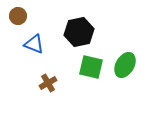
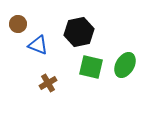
brown circle: moved 8 px down
blue triangle: moved 4 px right, 1 px down
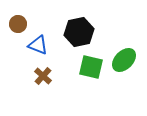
green ellipse: moved 1 px left, 5 px up; rotated 15 degrees clockwise
brown cross: moved 5 px left, 7 px up; rotated 18 degrees counterclockwise
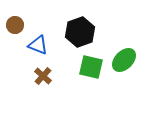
brown circle: moved 3 px left, 1 px down
black hexagon: moved 1 px right; rotated 8 degrees counterclockwise
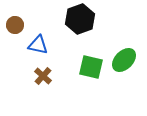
black hexagon: moved 13 px up
blue triangle: rotated 10 degrees counterclockwise
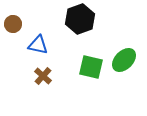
brown circle: moved 2 px left, 1 px up
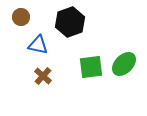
black hexagon: moved 10 px left, 3 px down
brown circle: moved 8 px right, 7 px up
green ellipse: moved 4 px down
green square: rotated 20 degrees counterclockwise
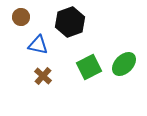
green square: moved 2 px left; rotated 20 degrees counterclockwise
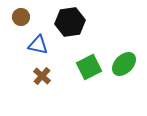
black hexagon: rotated 12 degrees clockwise
brown cross: moved 1 px left
